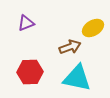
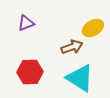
brown arrow: moved 2 px right
cyan triangle: moved 3 px right; rotated 20 degrees clockwise
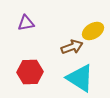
purple triangle: rotated 12 degrees clockwise
yellow ellipse: moved 3 px down
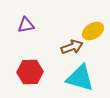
purple triangle: moved 2 px down
cyan triangle: rotated 16 degrees counterclockwise
